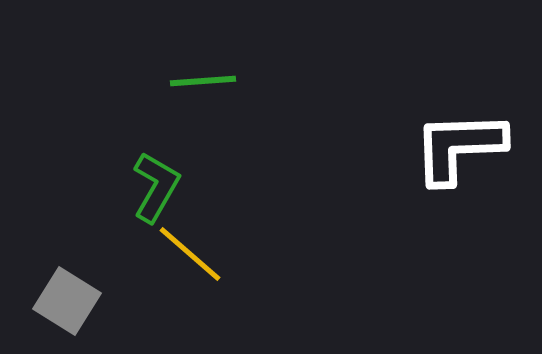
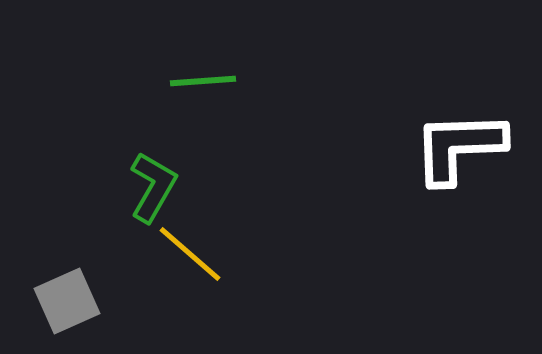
green L-shape: moved 3 px left
gray square: rotated 34 degrees clockwise
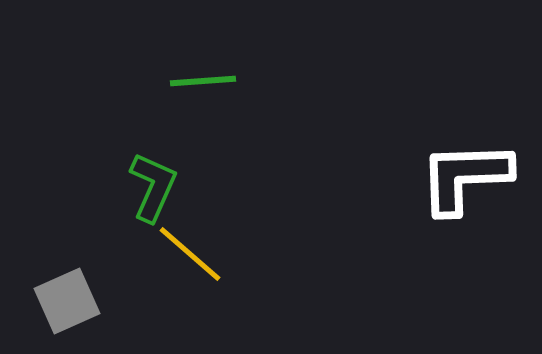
white L-shape: moved 6 px right, 30 px down
green L-shape: rotated 6 degrees counterclockwise
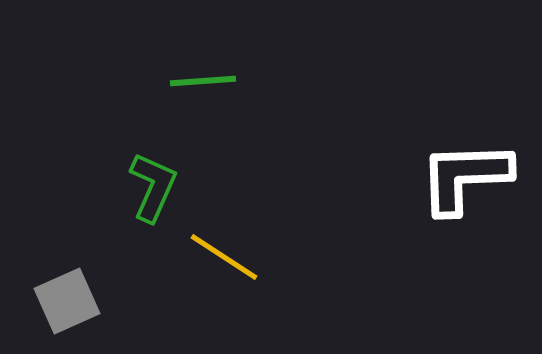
yellow line: moved 34 px right, 3 px down; rotated 8 degrees counterclockwise
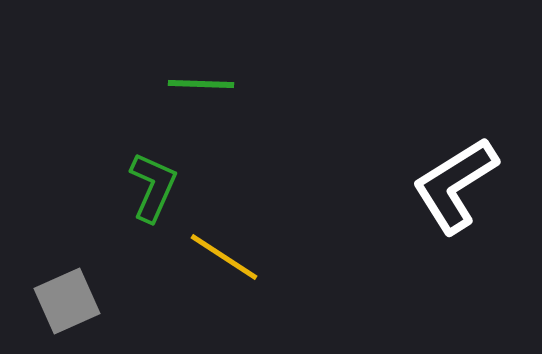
green line: moved 2 px left, 3 px down; rotated 6 degrees clockwise
white L-shape: moved 10 px left, 8 px down; rotated 30 degrees counterclockwise
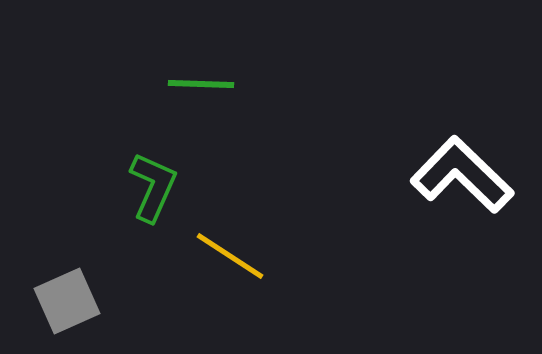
white L-shape: moved 7 px right, 10 px up; rotated 76 degrees clockwise
yellow line: moved 6 px right, 1 px up
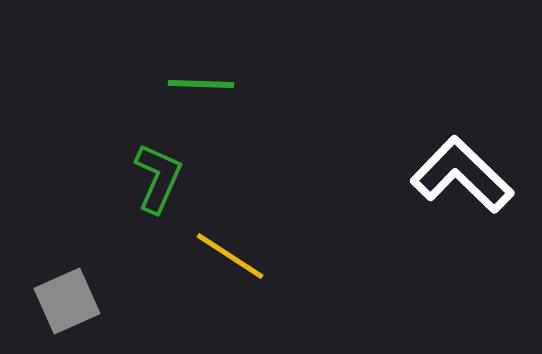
green L-shape: moved 5 px right, 9 px up
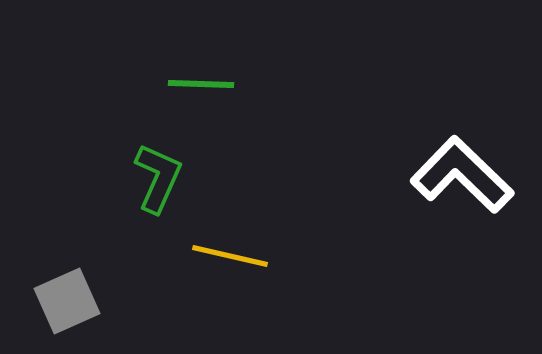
yellow line: rotated 20 degrees counterclockwise
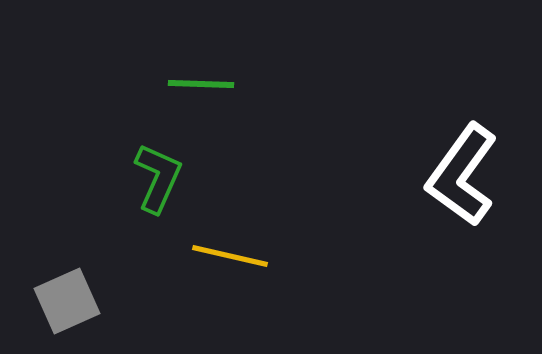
white L-shape: rotated 98 degrees counterclockwise
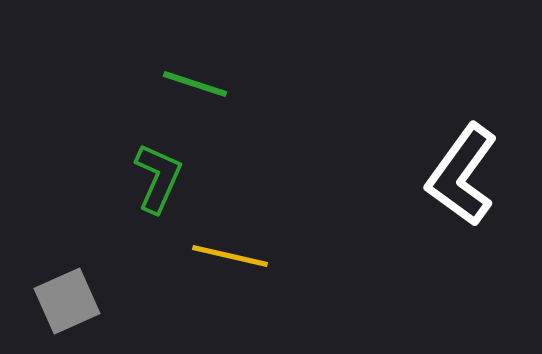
green line: moved 6 px left; rotated 16 degrees clockwise
